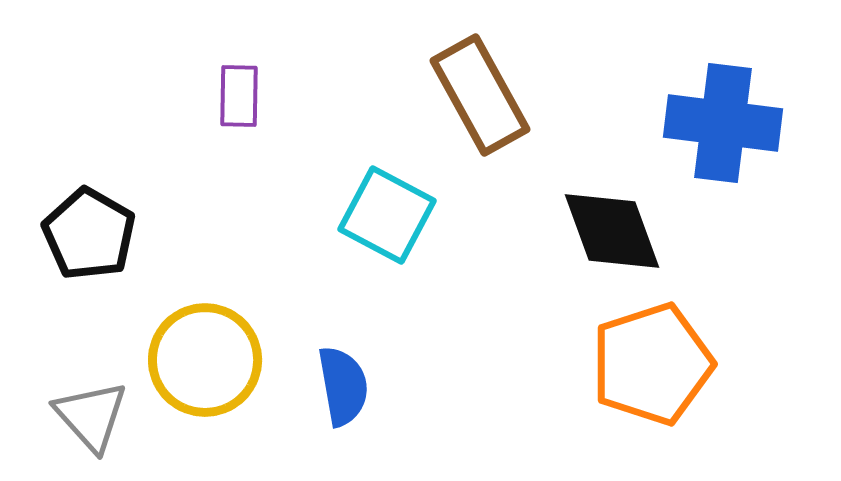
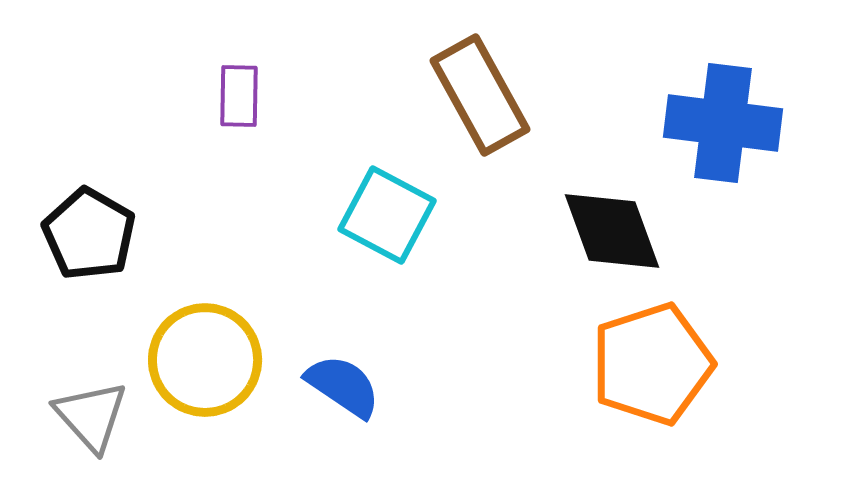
blue semicircle: rotated 46 degrees counterclockwise
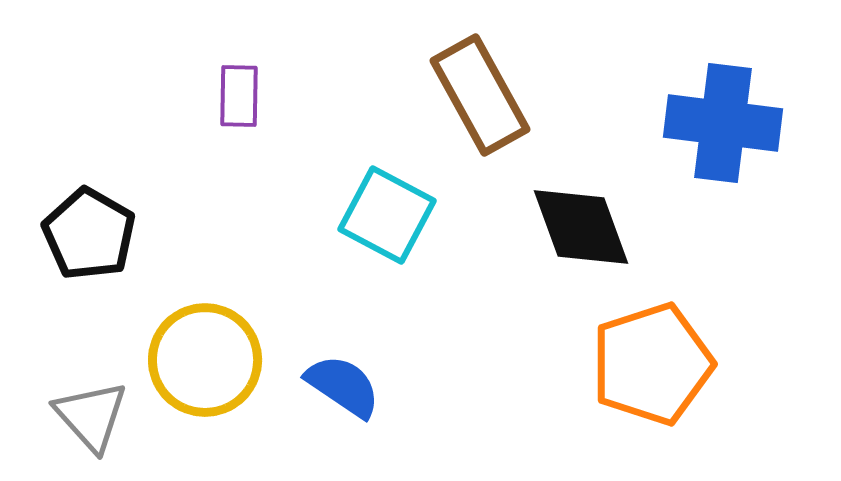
black diamond: moved 31 px left, 4 px up
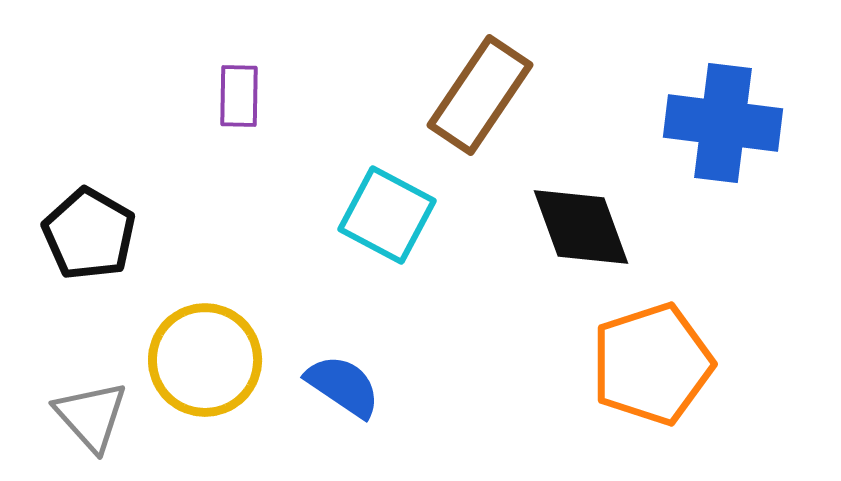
brown rectangle: rotated 63 degrees clockwise
